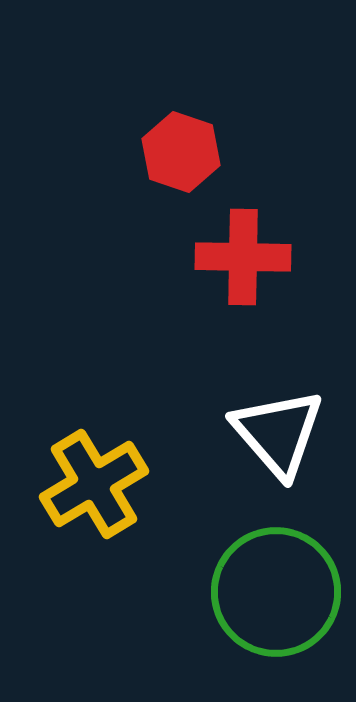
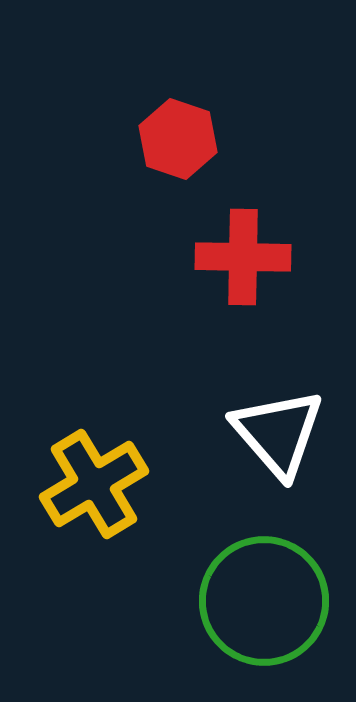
red hexagon: moved 3 px left, 13 px up
green circle: moved 12 px left, 9 px down
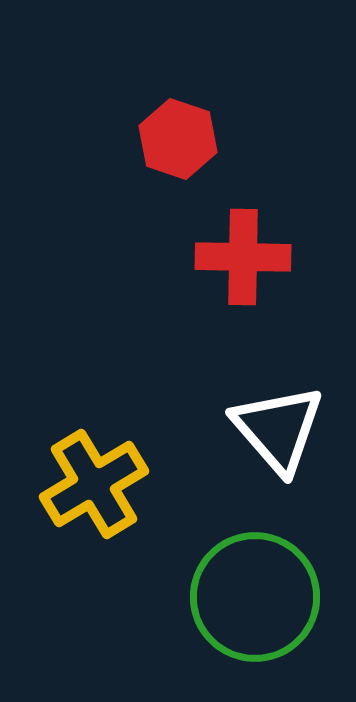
white triangle: moved 4 px up
green circle: moved 9 px left, 4 px up
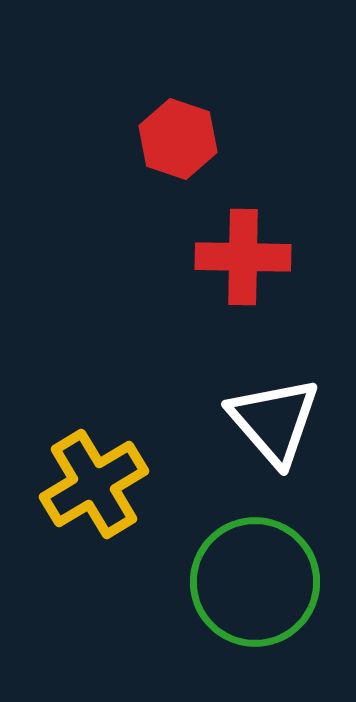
white triangle: moved 4 px left, 8 px up
green circle: moved 15 px up
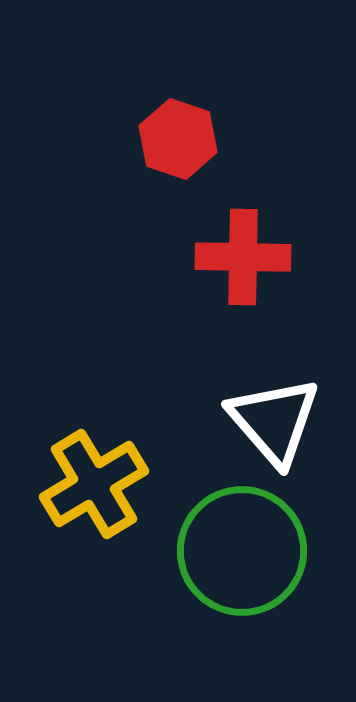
green circle: moved 13 px left, 31 px up
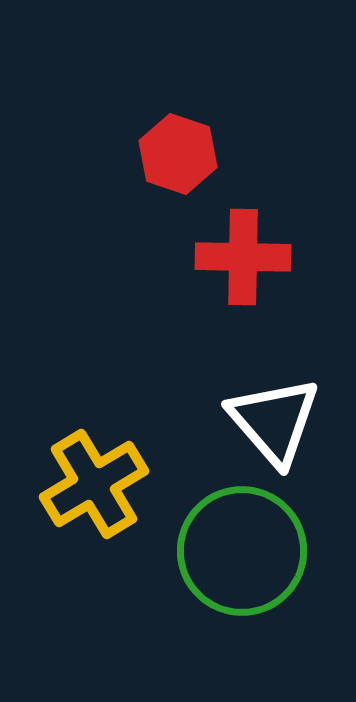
red hexagon: moved 15 px down
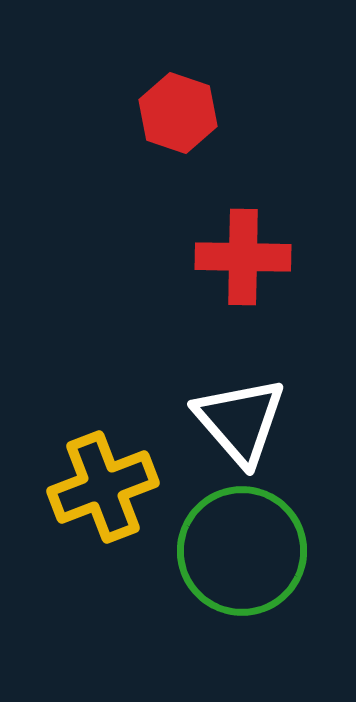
red hexagon: moved 41 px up
white triangle: moved 34 px left
yellow cross: moved 9 px right, 3 px down; rotated 10 degrees clockwise
